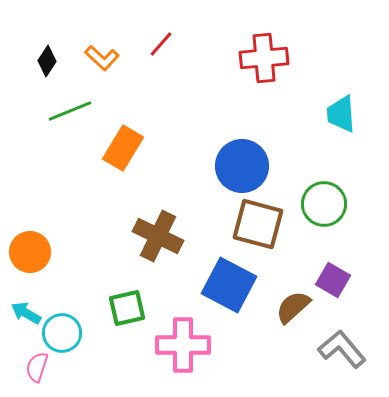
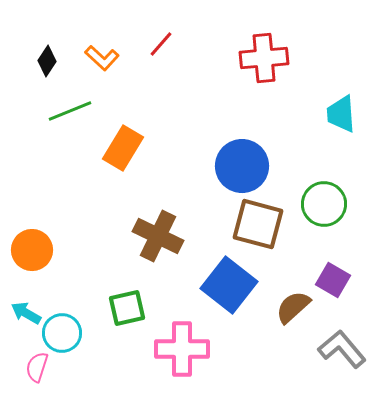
orange circle: moved 2 px right, 2 px up
blue square: rotated 10 degrees clockwise
pink cross: moved 1 px left, 4 px down
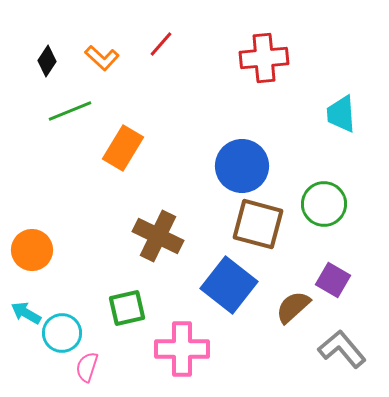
pink semicircle: moved 50 px right
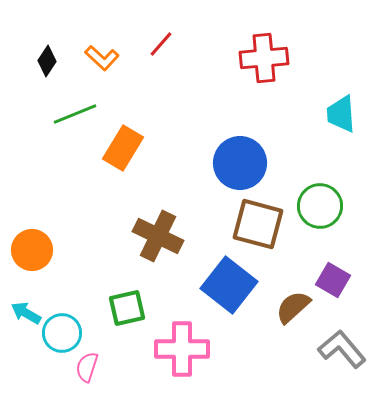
green line: moved 5 px right, 3 px down
blue circle: moved 2 px left, 3 px up
green circle: moved 4 px left, 2 px down
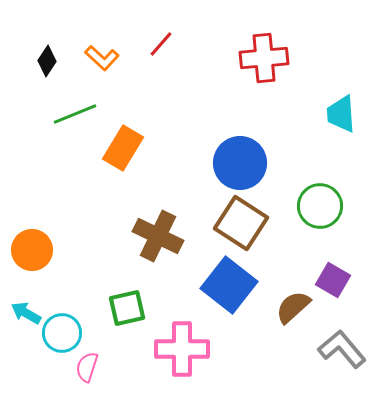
brown square: moved 17 px left, 1 px up; rotated 18 degrees clockwise
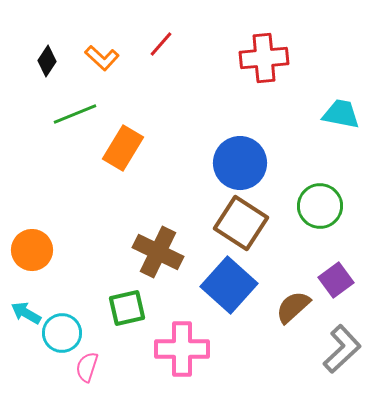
cyan trapezoid: rotated 105 degrees clockwise
brown cross: moved 16 px down
purple square: moved 3 px right; rotated 24 degrees clockwise
blue square: rotated 4 degrees clockwise
gray L-shape: rotated 87 degrees clockwise
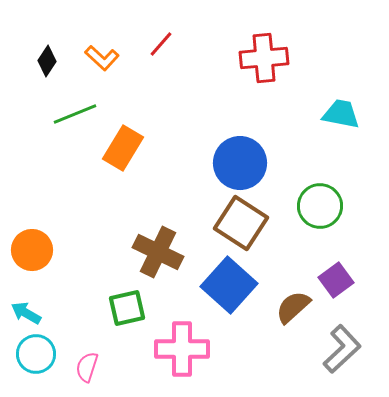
cyan circle: moved 26 px left, 21 px down
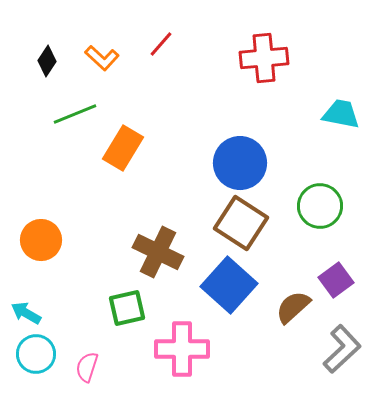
orange circle: moved 9 px right, 10 px up
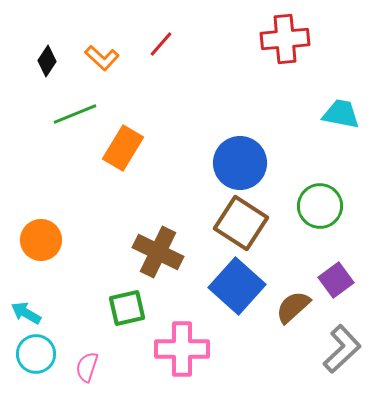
red cross: moved 21 px right, 19 px up
blue square: moved 8 px right, 1 px down
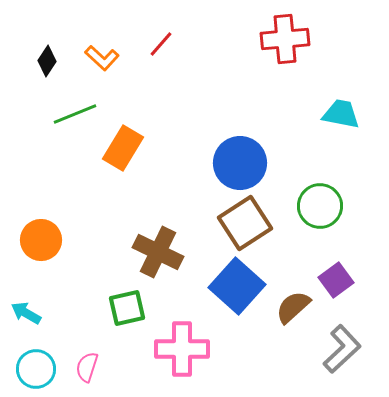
brown square: moved 4 px right; rotated 24 degrees clockwise
cyan circle: moved 15 px down
